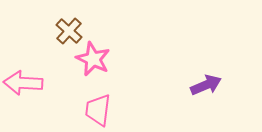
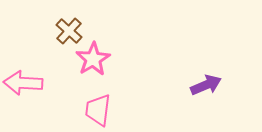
pink star: rotated 16 degrees clockwise
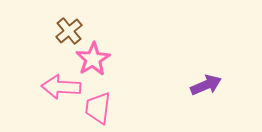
brown cross: rotated 8 degrees clockwise
pink arrow: moved 38 px right, 4 px down
pink trapezoid: moved 2 px up
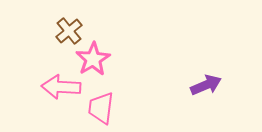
pink trapezoid: moved 3 px right
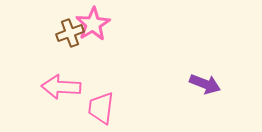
brown cross: moved 1 px right, 2 px down; rotated 20 degrees clockwise
pink star: moved 35 px up
purple arrow: moved 1 px left, 1 px up; rotated 44 degrees clockwise
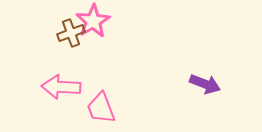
pink star: moved 3 px up
brown cross: moved 1 px right
pink trapezoid: rotated 28 degrees counterclockwise
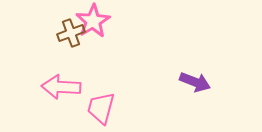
purple arrow: moved 10 px left, 2 px up
pink trapezoid: rotated 36 degrees clockwise
